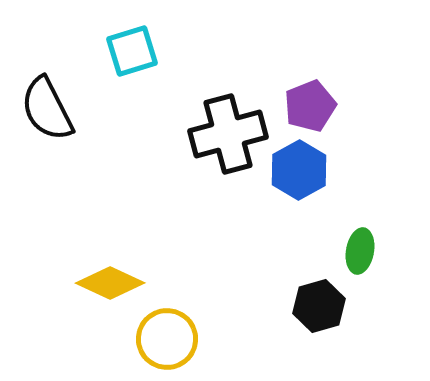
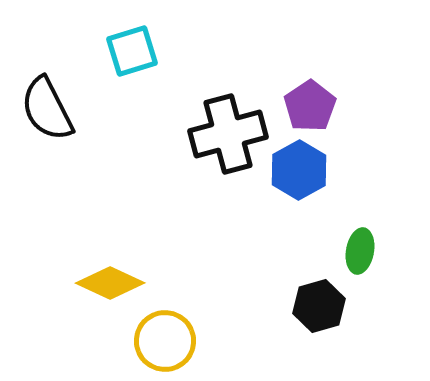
purple pentagon: rotated 12 degrees counterclockwise
yellow circle: moved 2 px left, 2 px down
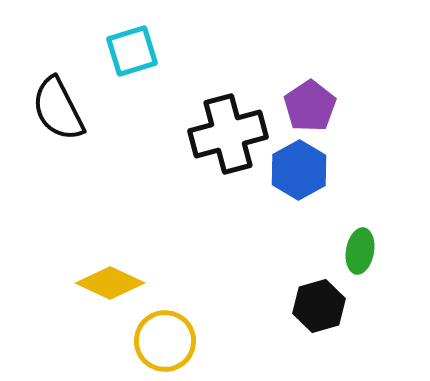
black semicircle: moved 11 px right
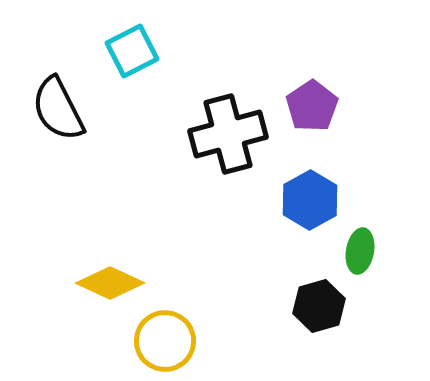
cyan square: rotated 10 degrees counterclockwise
purple pentagon: moved 2 px right
blue hexagon: moved 11 px right, 30 px down
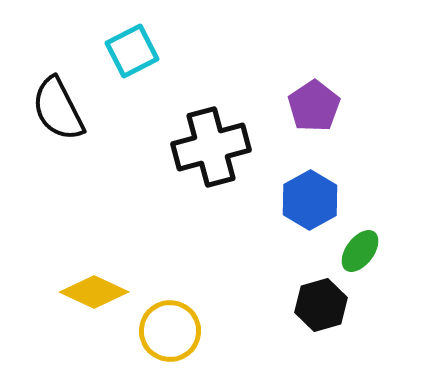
purple pentagon: moved 2 px right
black cross: moved 17 px left, 13 px down
green ellipse: rotated 27 degrees clockwise
yellow diamond: moved 16 px left, 9 px down
black hexagon: moved 2 px right, 1 px up
yellow circle: moved 5 px right, 10 px up
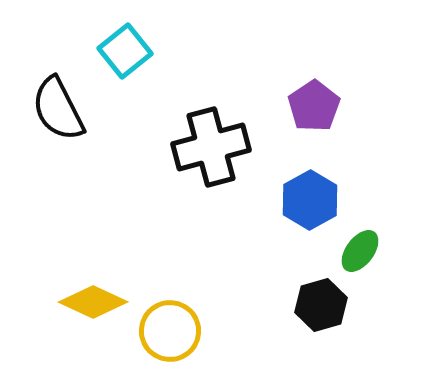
cyan square: moved 7 px left; rotated 12 degrees counterclockwise
yellow diamond: moved 1 px left, 10 px down
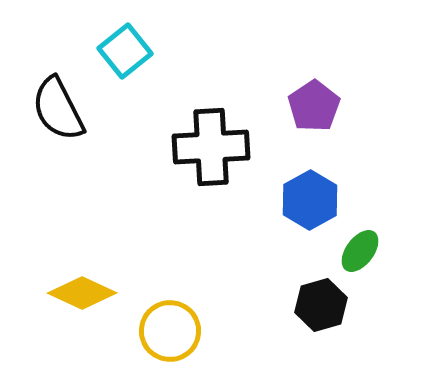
black cross: rotated 12 degrees clockwise
yellow diamond: moved 11 px left, 9 px up
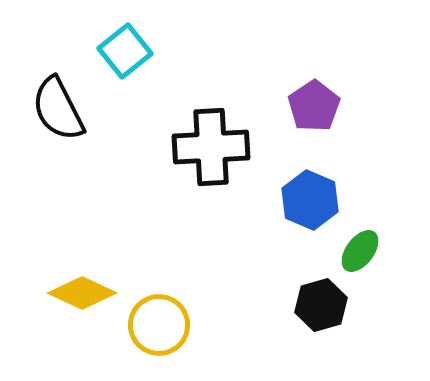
blue hexagon: rotated 8 degrees counterclockwise
yellow circle: moved 11 px left, 6 px up
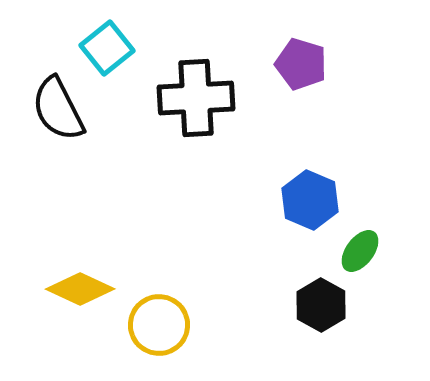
cyan square: moved 18 px left, 3 px up
purple pentagon: moved 13 px left, 42 px up; rotated 21 degrees counterclockwise
black cross: moved 15 px left, 49 px up
yellow diamond: moved 2 px left, 4 px up
black hexagon: rotated 15 degrees counterclockwise
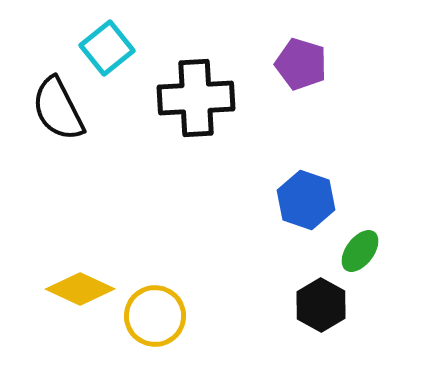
blue hexagon: moved 4 px left; rotated 4 degrees counterclockwise
yellow circle: moved 4 px left, 9 px up
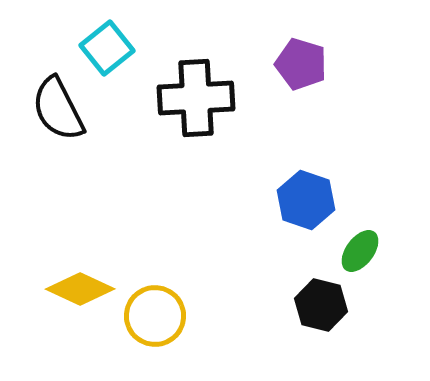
black hexagon: rotated 15 degrees counterclockwise
